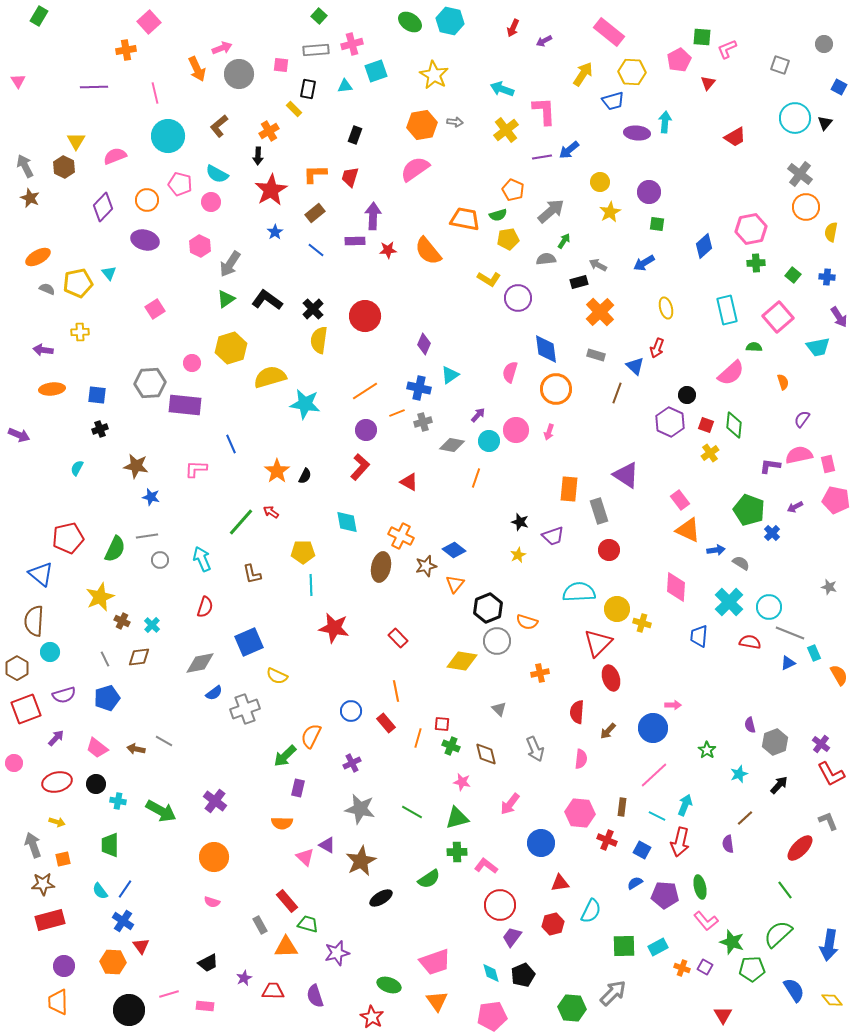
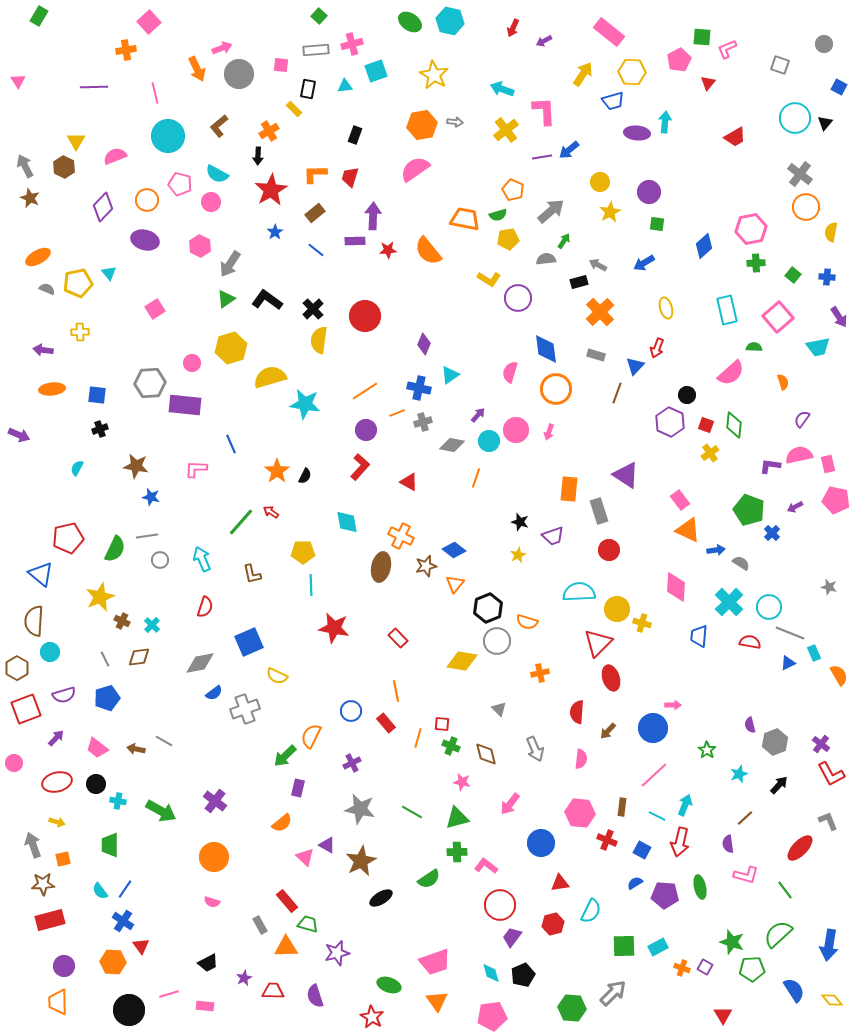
blue triangle at (635, 366): rotated 30 degrees clockwise
orange semicircle at (282, 823): rotated 40 degrees counterclockwise
pink L-shape at (706, 921): moved 40 px right, 46 px up; rotated 35 degrees counterclockwise
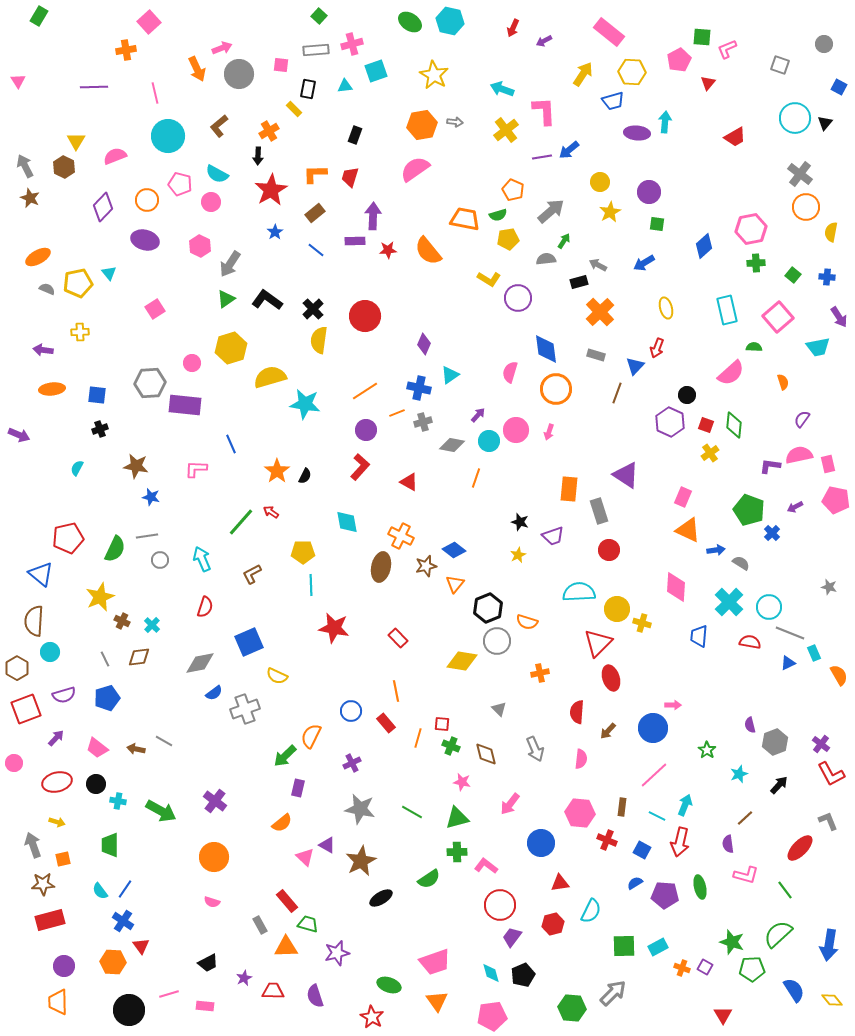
pink rectangle at (680, 500): moved 3 px right, 3 px up; rotated 60 degrees clockwise
brown L-shape at (252, 574): rotated 75 degrees clockwise
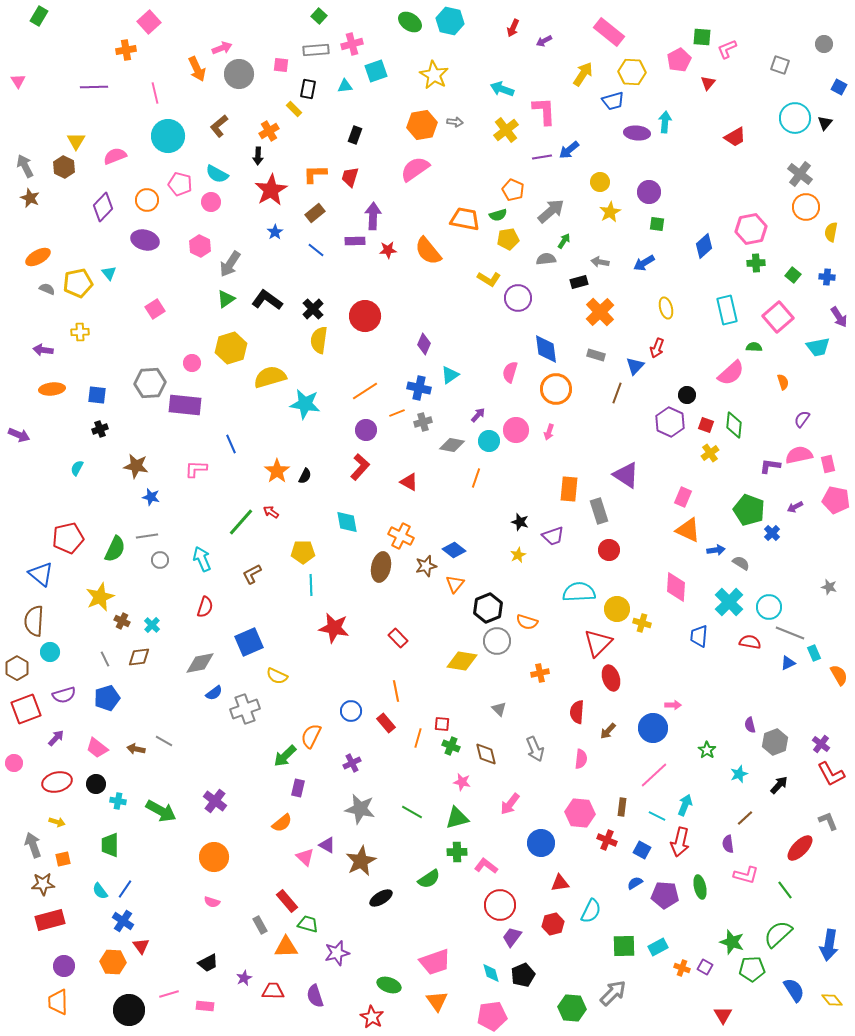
gray arrow at (598, 265): moved 2 px right, 3 px up; rotated 18 degrees counterclockwise
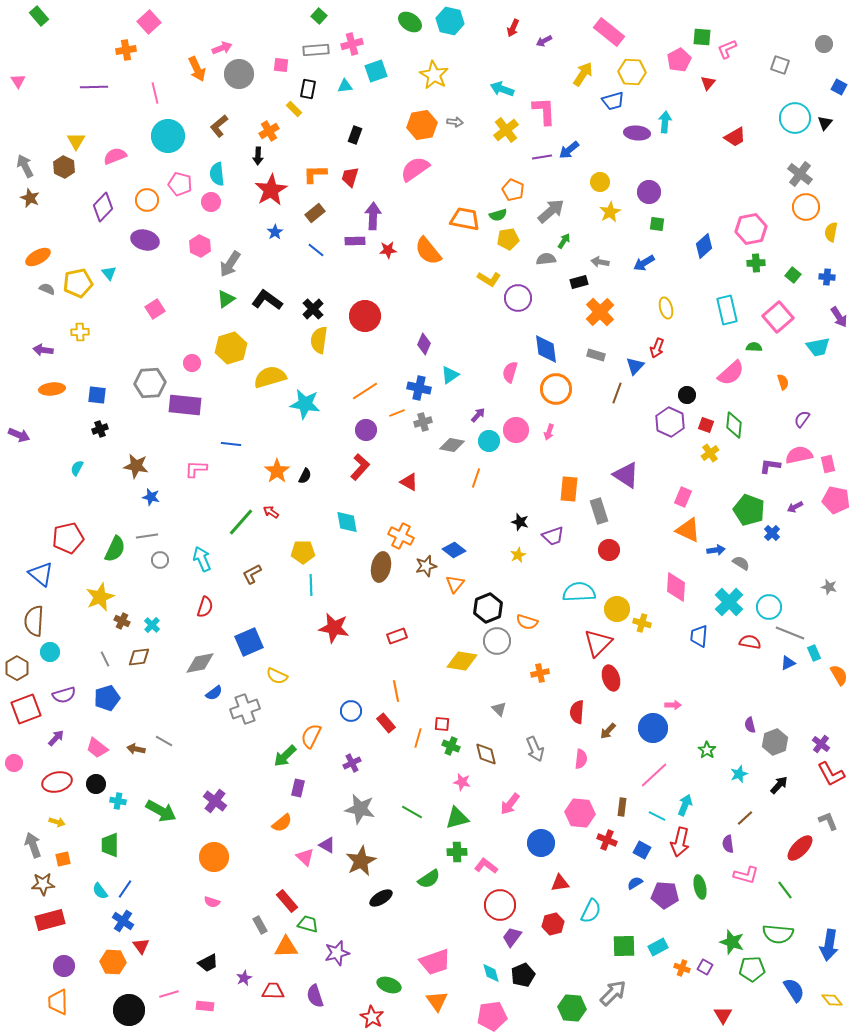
green rectangle at (39, 16): rotated 72 degrees counterclockwise
cyan semicircle at (217, 174): rotated 55 degrees clockwise
blue line at (231, 444): rotated 60 degrees counterclockwise
red rectangle at (398, 638): moved 1 px left, 2 px up; rotated 66 degrees counterclockwise
green semicircle at (778, 934): rotated 132 degrees counterclockwise
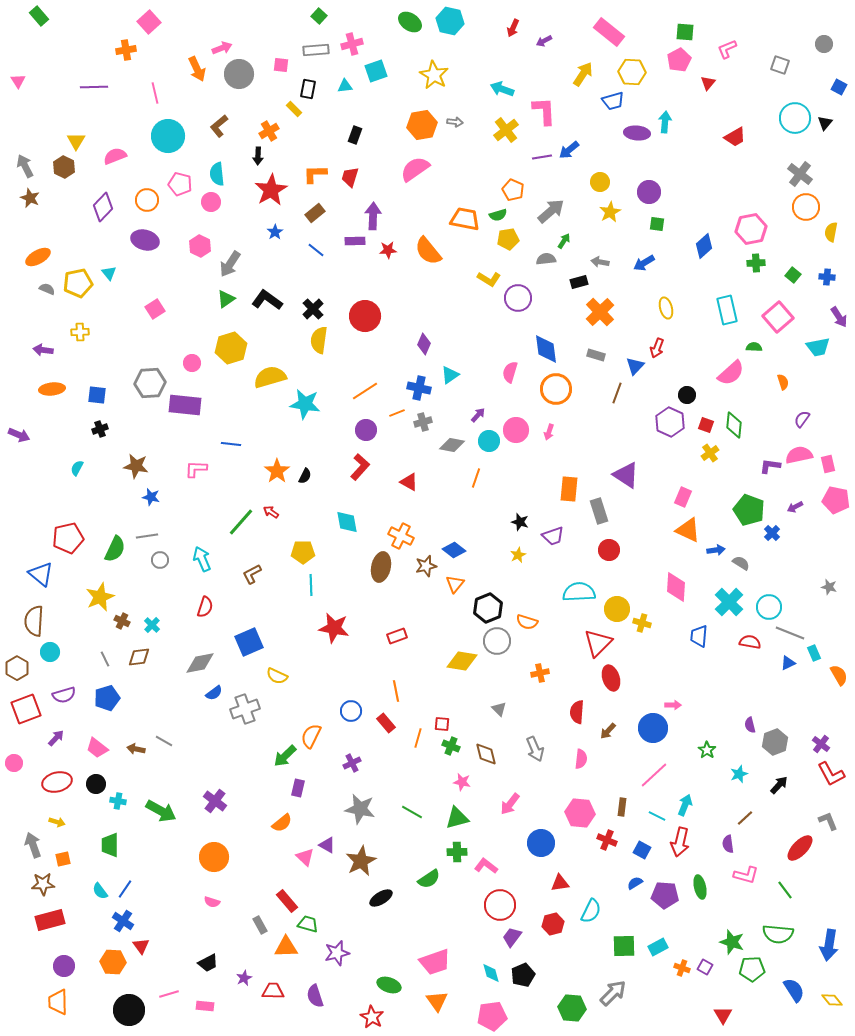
green square at (702, 37): moved 17 px left, 5 px up
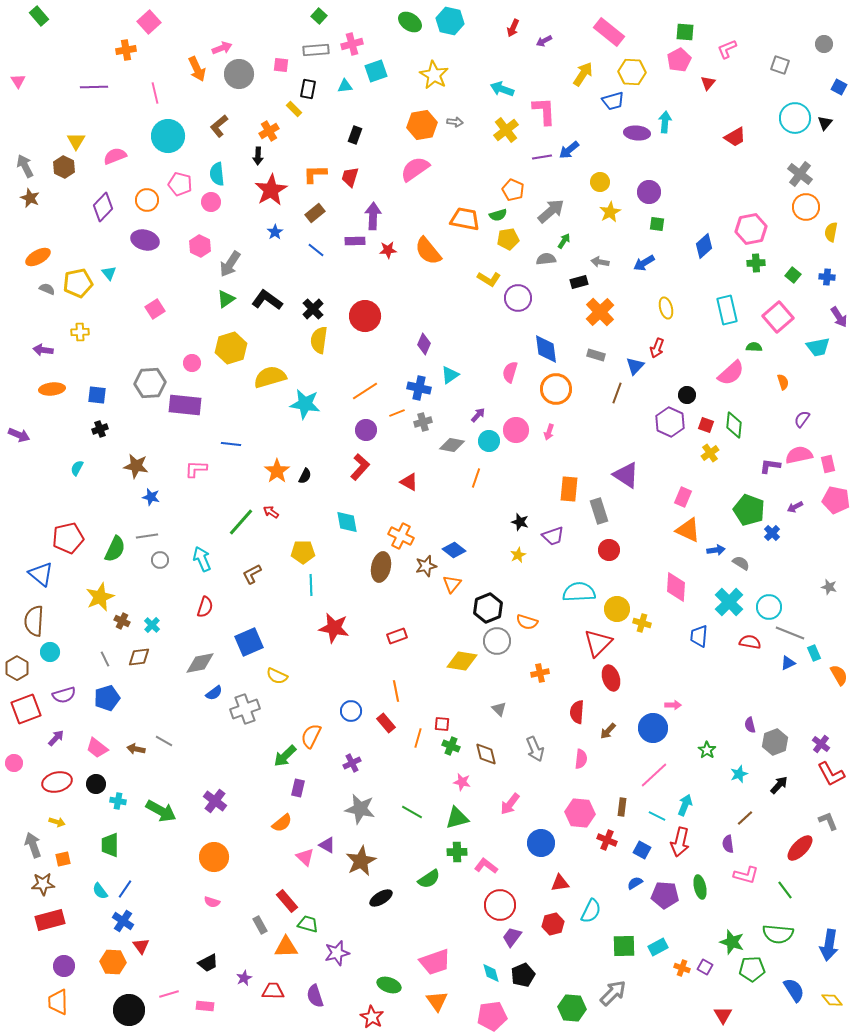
orange triangle at (455, 584): moved 3 px left
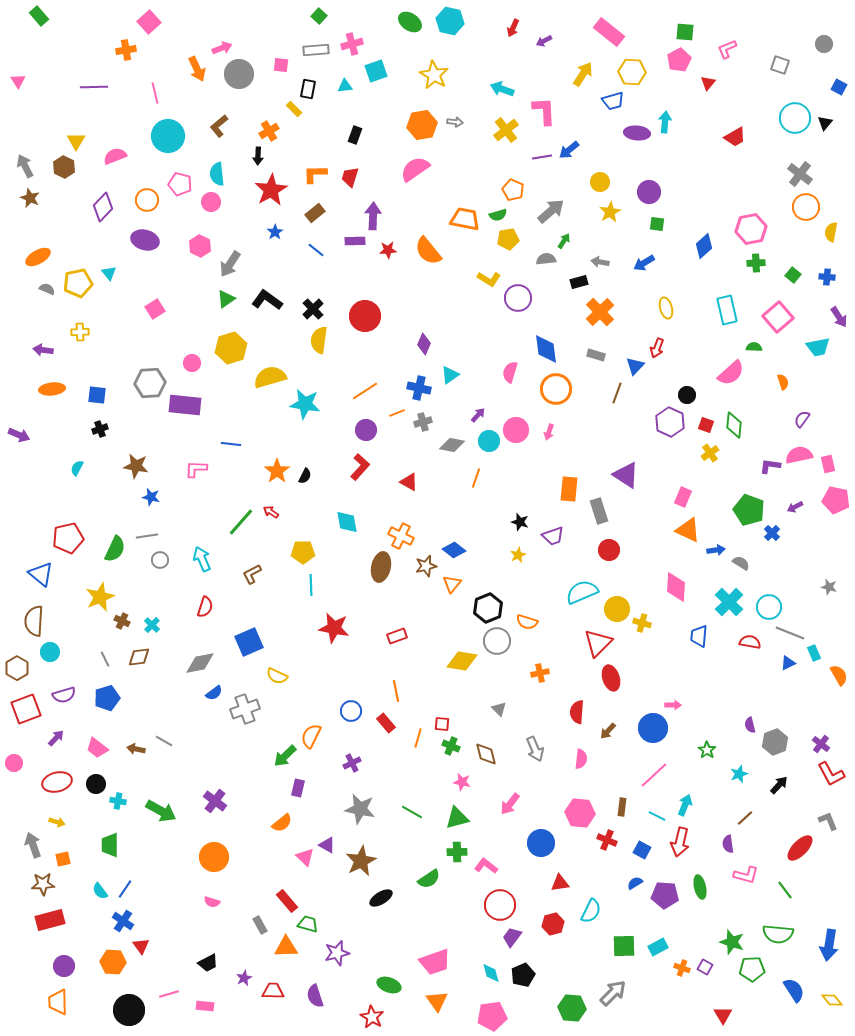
cyan semicircle at (579, 592): moved 3 px right; rotated 20 degrees counterclockwise
